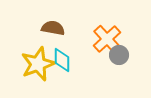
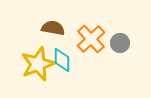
orange cross: moved 16 px left
gray circle: moved 1 px right, 12 px up
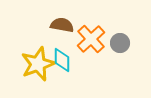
brown semicircle: moved 9 px right, 3 px up
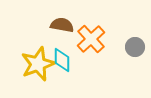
gray circle: moved 15 px right, 4 px down
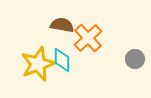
orange cross: moved 3 px left, 1 px up
gray circle: moved 12 px down
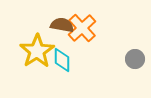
orange cross: moved 6 px left, 10 px up
yellow star: moved 1 px left, 13 px up; rotated 12 degrees counterclockwise
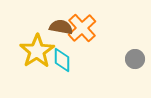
brown semicircle: moved 1 px left, 2 px down
